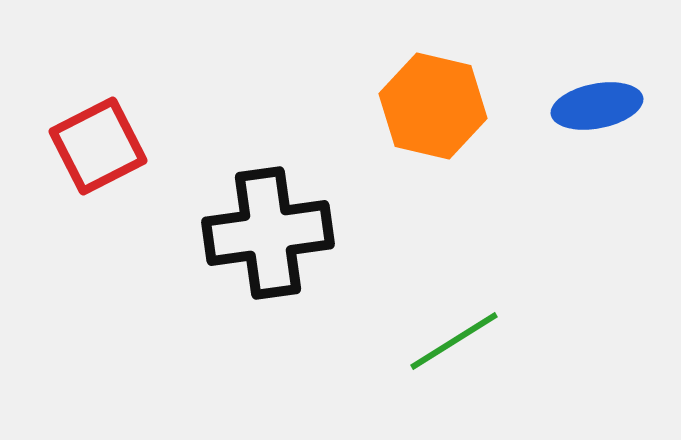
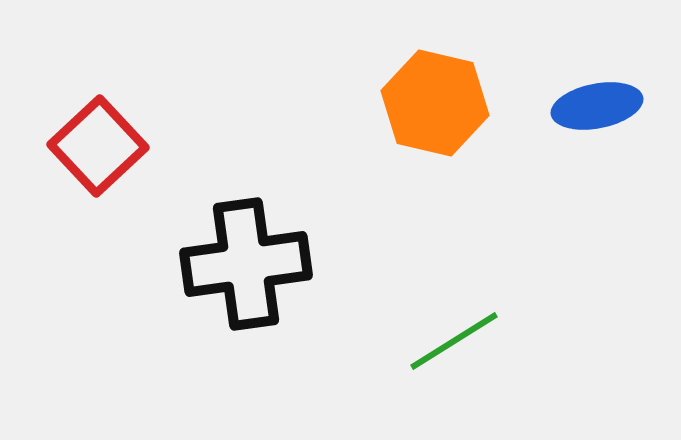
orange hexagon: moved 2 px right, 3 px up
red square: rotated 16 degrees counterclockwise
black cross: moved 22 px left, 31 px down
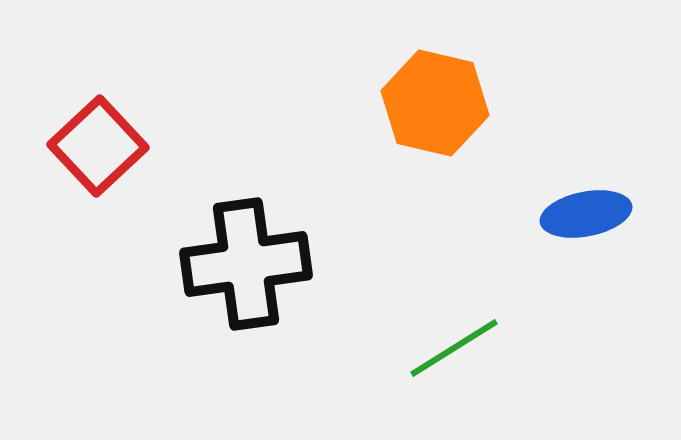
blue ellipse: moved 11 px left, 108 px down
green line: moved 7 px down
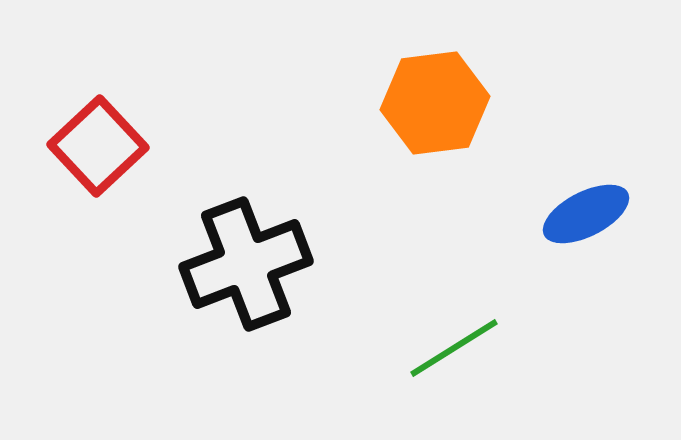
orange hexagon: rotated 20 degrees counterclockwise
blue ellipse: rotated 16 degrees counterclockwise
black cross: rotated 13 degrees counterclockwise
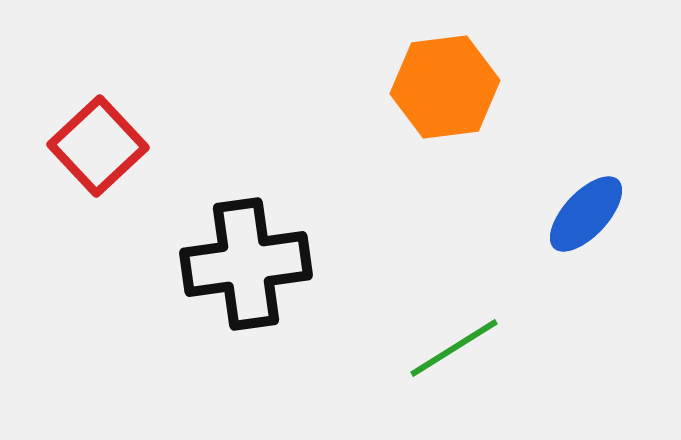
orange hexagon: moved 10 px right, 16 px up
blue ellipse: rotated 20 degrees counterclockwise
black cross: rotated 13 degrees clockwise
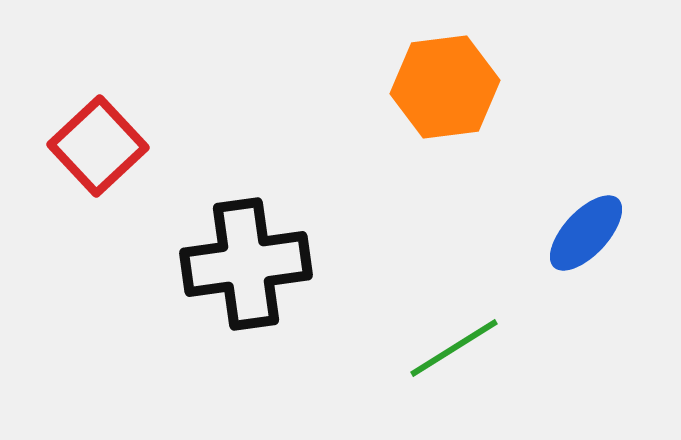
blue ellipse: moved 19 px down
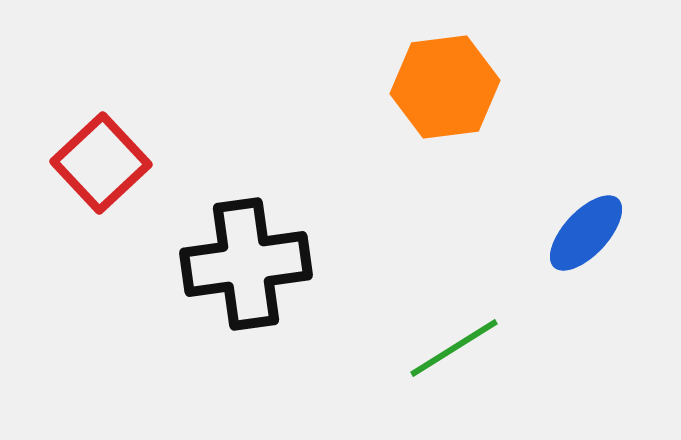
red square: moved 3 px right, 17 px down
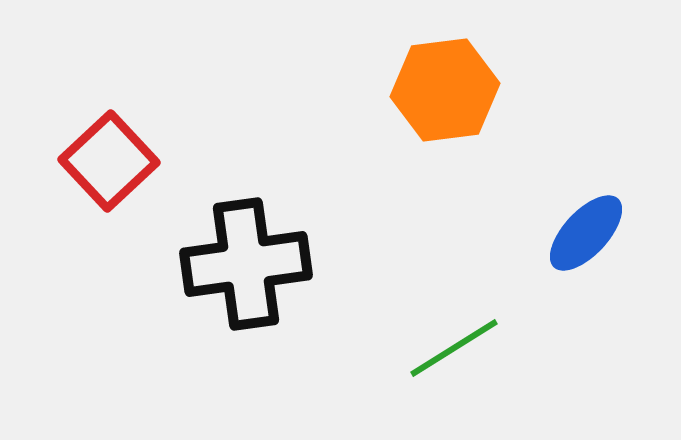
orange hexagon: moved 3 px down
red square: moved 8 px right, 2 px up
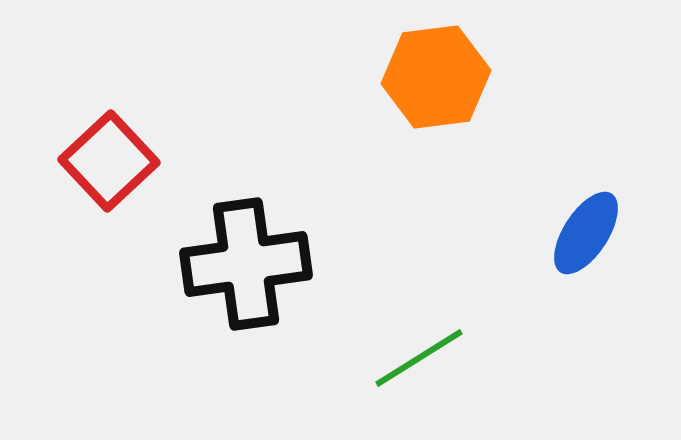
orange hexagon: moved 9 px left, 13 px up
blue ellipse: rotated 10 degrees counterclockwise
green line: moved 35 px left, 10 px down
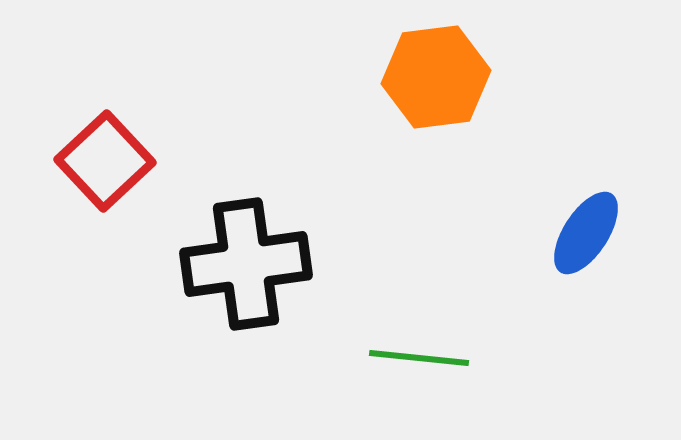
red square: moved 4 px left
green line: rotated 38 degrees clockwise
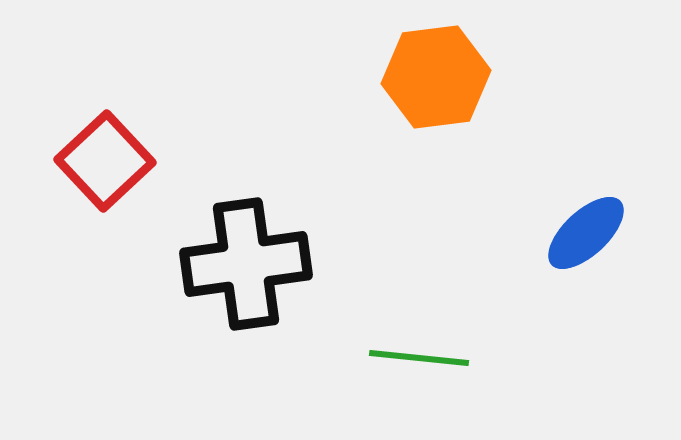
blue ellipse: rotated 14 degrees clockwise
